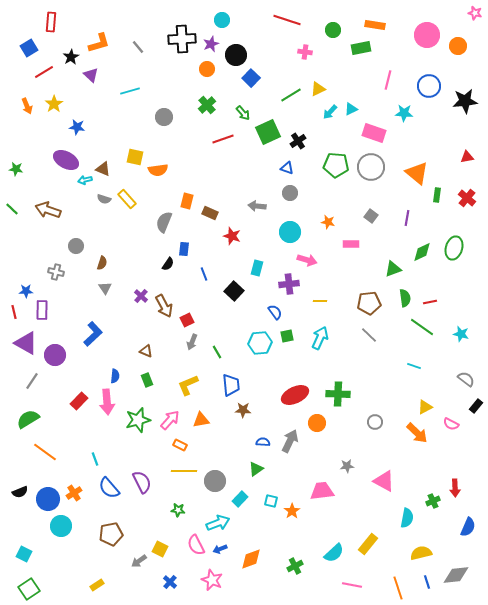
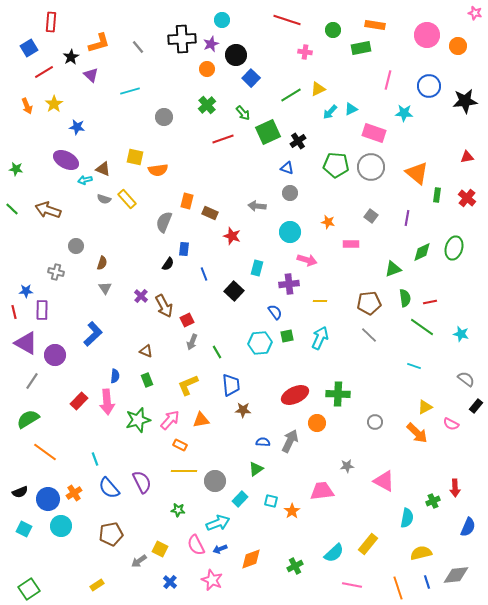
cyan square at (24, 554): moved 25 px up
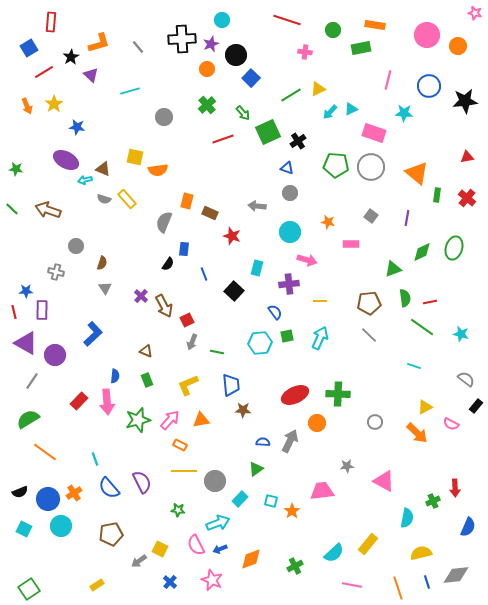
green line at (217, 352): rotated 48 degrees counterclockwise
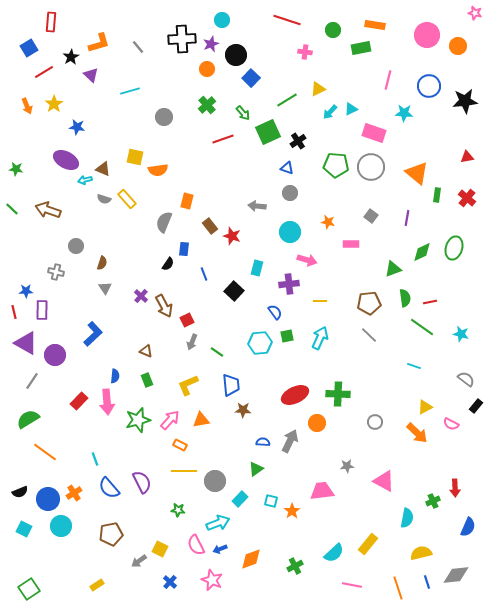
green line at (291, 95): moved 4 px left, 5 px down
brown rectangle at (210, 213): moved 13 px down; rotated 28 degrees clockwise
green line at (217, 352): rotated 24 degrees clockwise
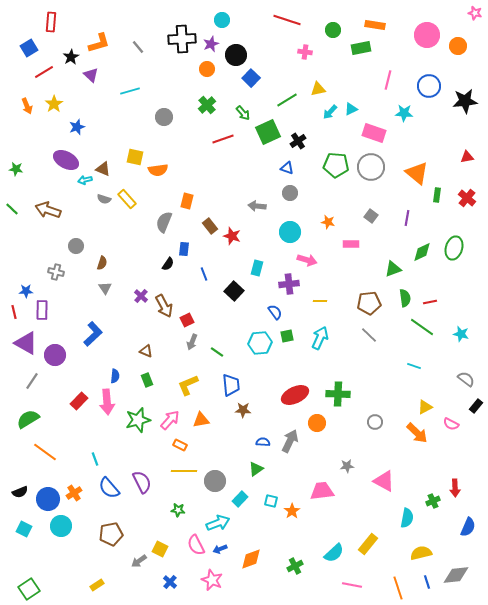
yellow triangle at (318, 89): rotated 14 degrees clockwise
blue star at (77, 127): rotated 28 degrees counterclockwise
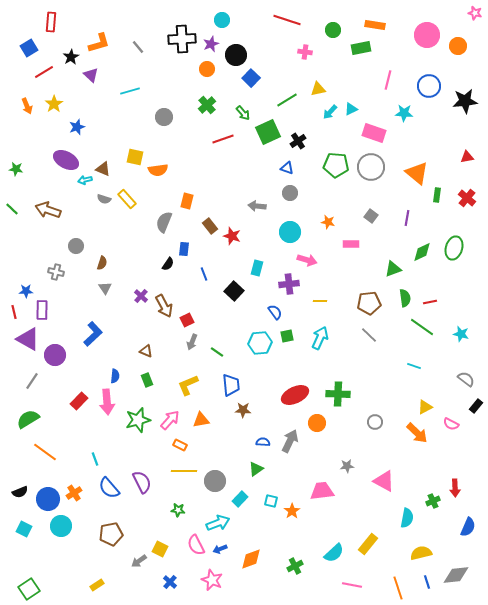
purple triangle at (26, 343): moved 2 px right, 4 px up
